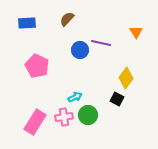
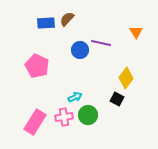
blue rectangle: moved 19 px right
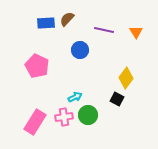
purple line: moved 3 px right, 13 px up
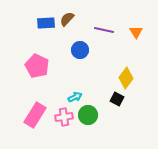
pink rectangle: moved 7 px up
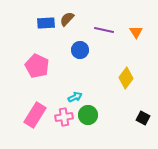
black square: moved 26 px right, 19 px down
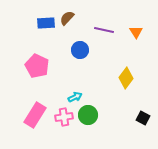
brown semicircle: moved 1 px up
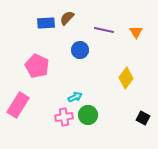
pink rectangle: moved 17 px left, 10 px up
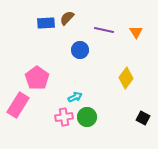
pink pentagon: moved 12 px down; rotated 10 degrees clockwise
green circle: moved 1 px left, 2 px down
